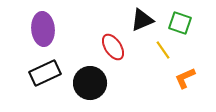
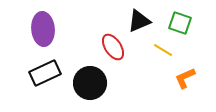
black triangle: moved 3 px left, 1 px down
yellow line: rotated 24 degrees counterclockwise
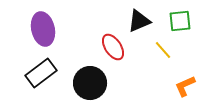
green square: moved 2 px up; rotated 25 degrees counterclockwise
purple ellipse: rotated 8 degrees counterclockwise
yellow line: rotated 18 degrees clockwise
black rectangle: moved 4 px left; rotated 12 degrees counterclockwise
orange L-shape: moved 8 px down
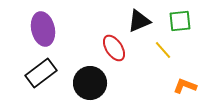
red ellipse: moved 1 px right, 1 px down
orange L-shape: rotated 45 degrees clockwise
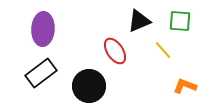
green square: rotated 10 degrees clockwise
purple ellipse: rotated 16 degrees clockwise
red ellipse: moved 1 px right, 3 px down
black circle: moved 1 px left, 3 px down
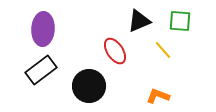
black rectangle: moved 3 px up
orange L-shape: moved 27 px left, 10 px down
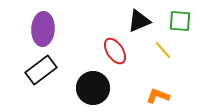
black circle: moved 4 px right, 2 px down
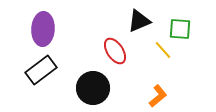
green square: moved 8 px down
orange L-shape: rotated 120 degrees clockwise
